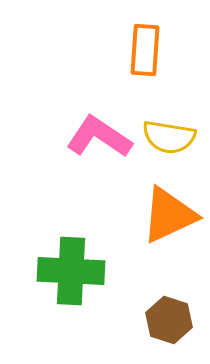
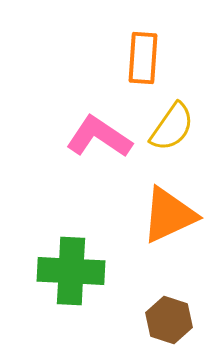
orange rectangle: moved 2 px left, 8 px down
yellow semicircle: moved 3 px right, 10 px up; rotated 64 degrees counterclockwise
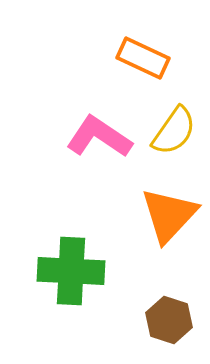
orange rectangle: rotated 69 degrees counterclockwise
yellow semicircle: moved 2 px right, 4 px down
orange triangle: rotated 22 degrees counterclockwise
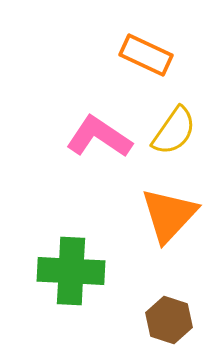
orange rectangle: moved 3 px right, 3 px up
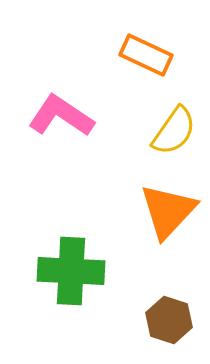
pink L-shape: moved 38 px left, 21 px up
orange triangle: moved 1 px left, 4 px up
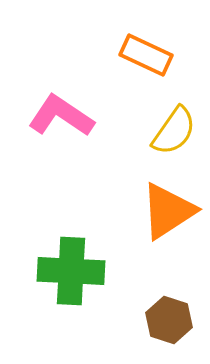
orange triangle: rotated 14 degrees clockwise
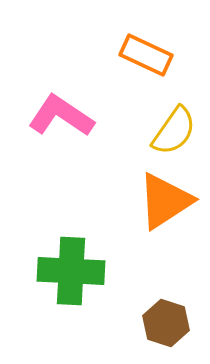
orange triangle: moved 3 px left, 10 px up
brown hexagon: moved 3 px left, 3 px down
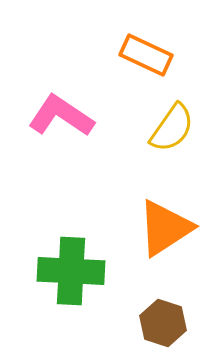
yellow semicircle: moved 2 px left, 3 px up
orange triangle: moved 27 px down
brown hexagon: moved 3 px left
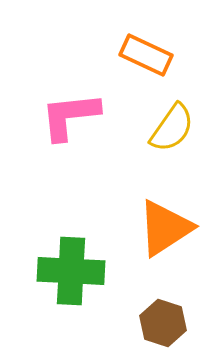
pink L-shape: moved 9 px right; rotated 40 degrees counterclockwise
